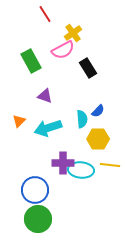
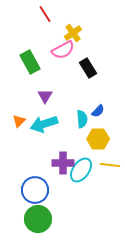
green rectangle: moved 1 px left, 1 px down
purple triangle: rotated 42 degrees clockwise
cyan arrow: moved 4 px left, 4 px up
cyan ellipse: rotated 60 degrees counterclockwise
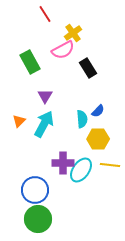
cyan arrow: rotated 136 degrees clockwise
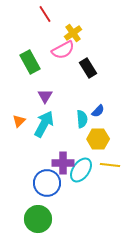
blue circle: moved 12 px right, 7 px up
